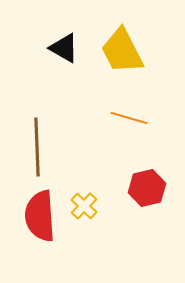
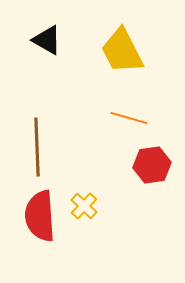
black triangle: moved 17 px left, 8 px up
red hexagon: moved 5 px right, 23 px up; rotated 6 degrees clockwise
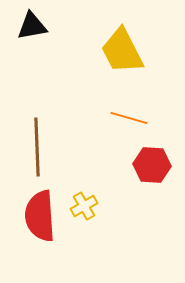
black triangle: moved 15 px left, 14 px up; rotated 40 degrees counterclockwise
red hexagon: rotated 12 degrees clockwise
yellow cross: rotated 16 degrees clockwise
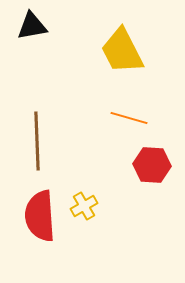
brown line: moved 6 px up
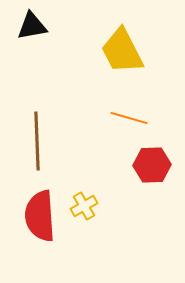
red hexagon: rotated 6 degrees counterclockwise
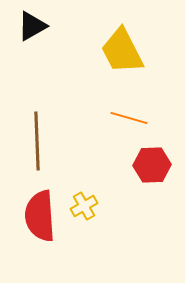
black triangle: rotated 20 degrees counterclockwise
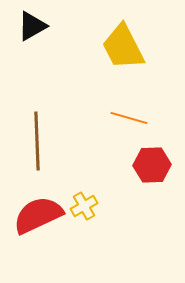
yellow trapezoid: moved 1 px right, 4 px up
red semicircle: moved 2 px left, 1 px up; rotated 69 degrees clockwise
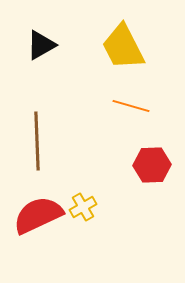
black triangle: moved 9 px right, 19 px down
orange line: moved 2 px right, 12 px up
yellow cross: moved 1 px left, 1 px down
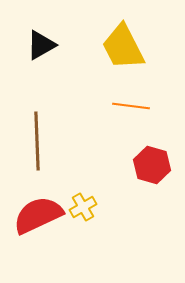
orange line: rotated 9 degrees counterclockwise
red hexagon: rotated 18 degrees clockwise
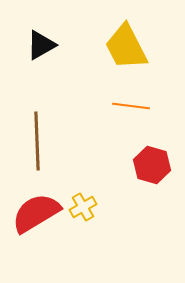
yellow trapezoid: moved 3 px right
red semicircle: moved 2 px left, 2 px up; rotated 6 degrees counterclockwise
